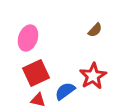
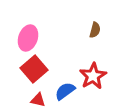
brown semicircle: rotated 28 degrees counterclockwise
red square: moved 2 px left, 4 px up; rotated 16 degrees counterclockwise
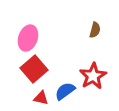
red triangle: moved 3 px right, 2 px up
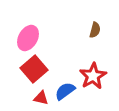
pink ellipse: rotated 10 degrees clockwise
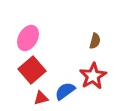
brown semicircle: moved 11 px down
red square: moved 2 px left, 1 px down
red triangle: rotated 28 degrees counterclockwise
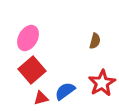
red star: moved 9 px right, 7 px down
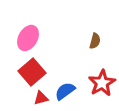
red square: moved 2 px down
